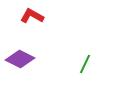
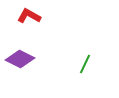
red L-shape: moved 3 px left
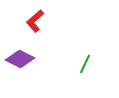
red L-shape: moved 6 px right, 5 px down; rotated 70 degrees counterclockwise
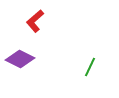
green line: moved 5 px right, 3 px down
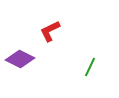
red L-shape: moved 15 px right, 10 px down; rotated 15 degrees clockwise
